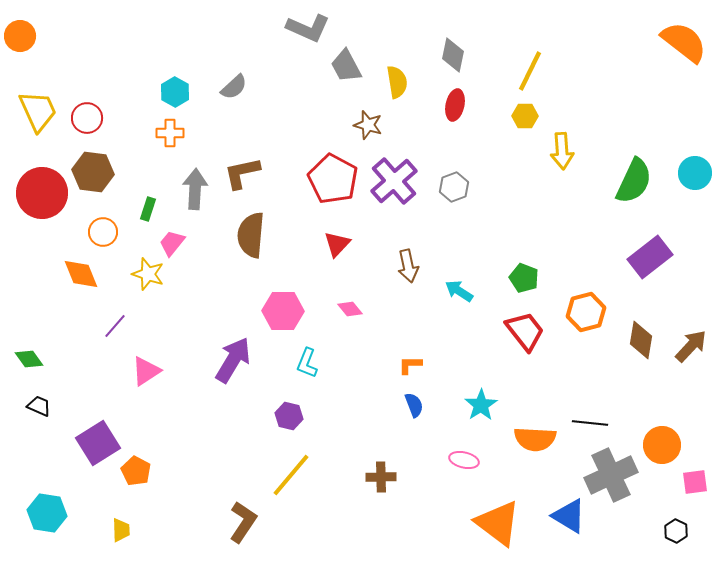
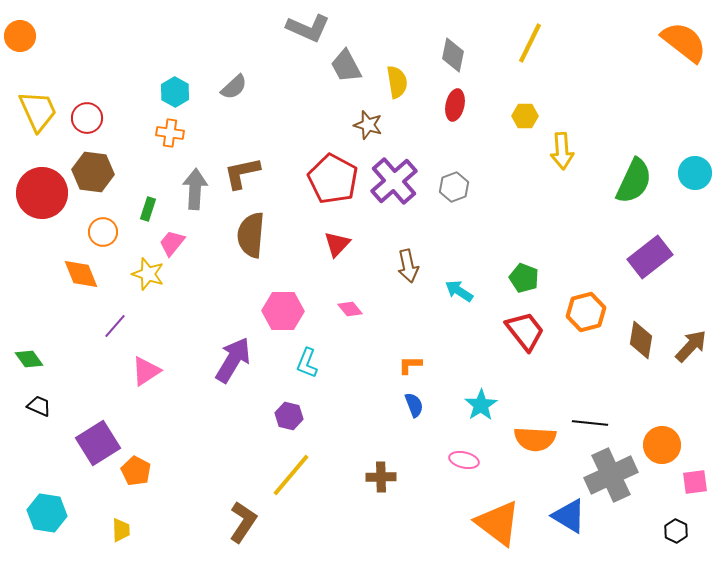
yellow line at (530, 71): moved 28 px up
orange cross at (170, 133): rotated 8 degrees clockwise
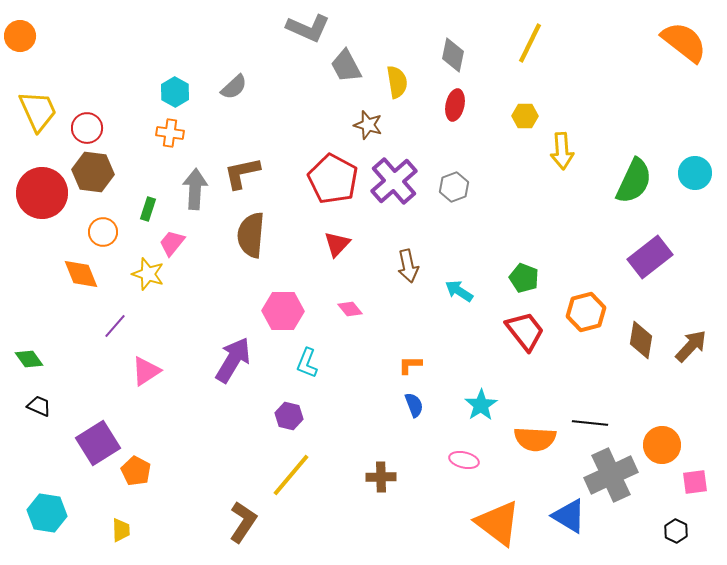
red circle at (87, 118): moved 10 px down
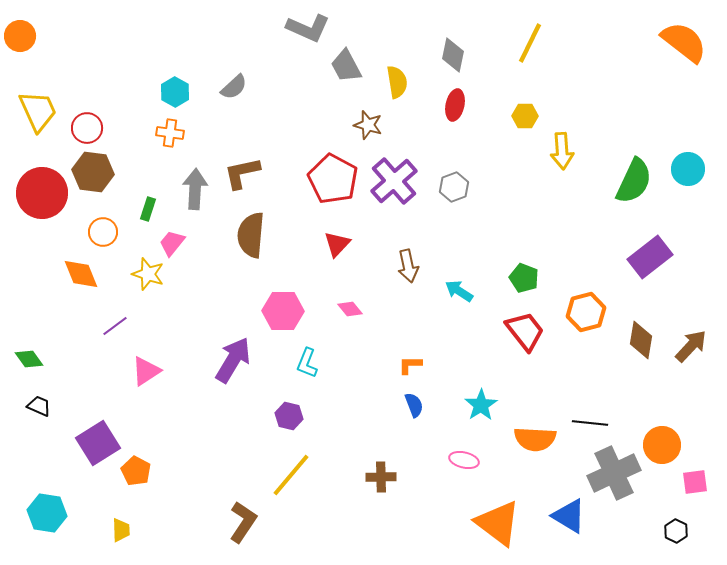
cyan circle at (695, 173): moved 7 px left, 4 px up
purple line at (115, 326): rotated 12 degrees clockwise
gray cross at (611, 475): moved 3 px right, 2 px up
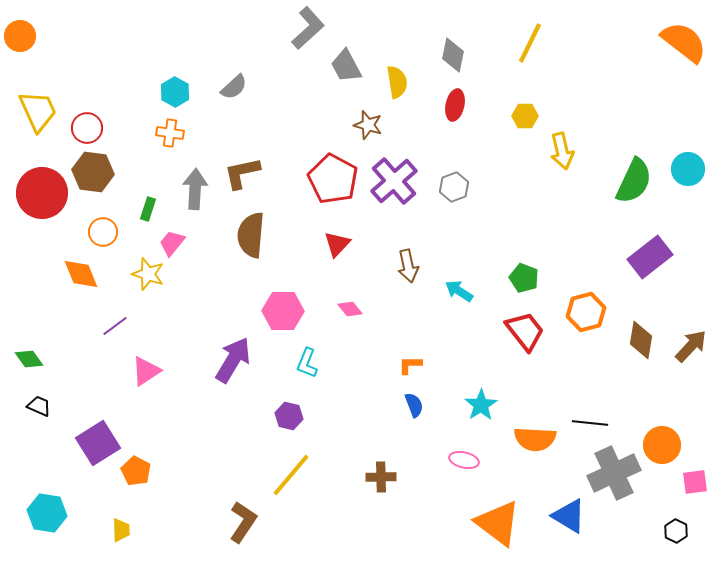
gray L-shape at (308, 28): rotated 66 degrees counterclockwise
yellow arrow at (562, 151): rotated 9 degrees counterclockwise
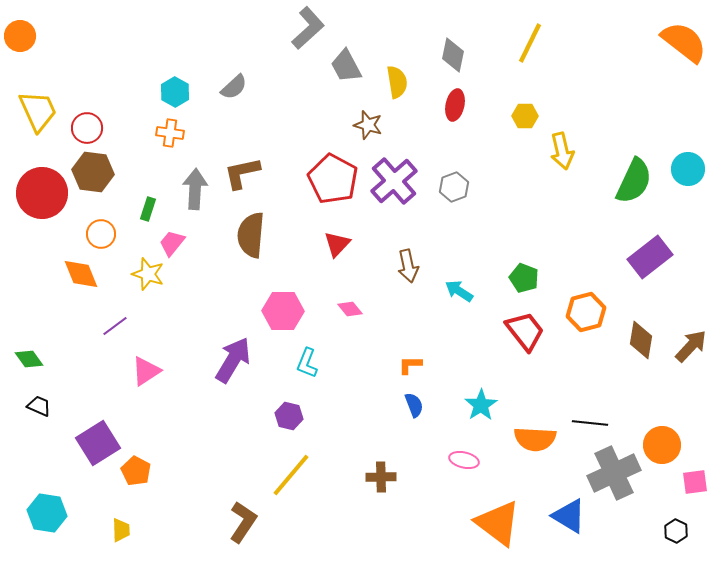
orange circle at (103, 232): moved 2 px left, 2 px down
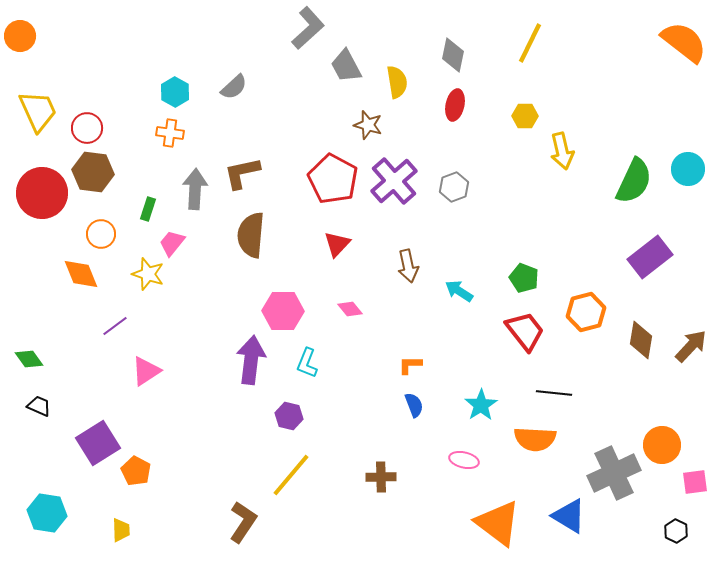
purple arrow at (233, 360): moved 18 px right; rotated 24 degrees counterclockwise
black line at (590, 423): moved 36 px left, 30 px up
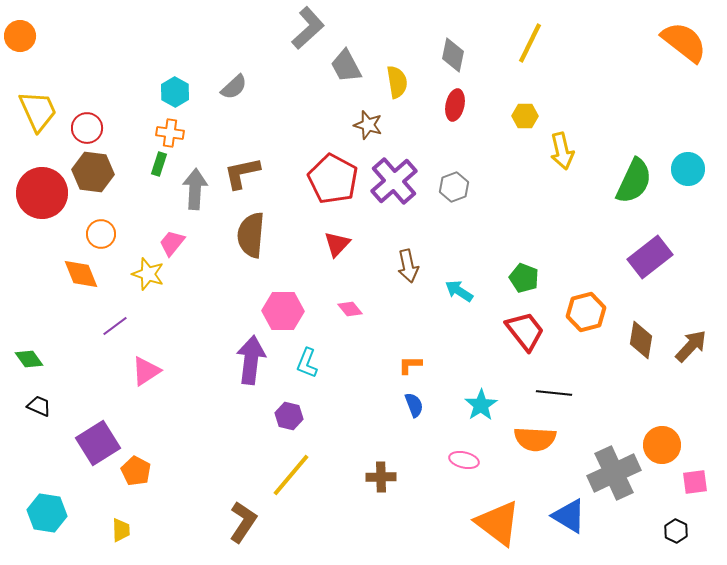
green rectangle at (148, 209): moved 11 px right, 45 px up
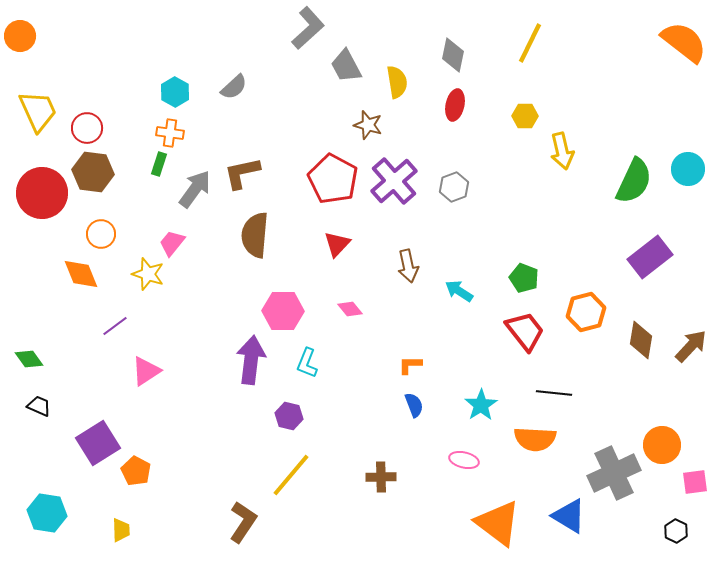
gray arrow at (195, 189): rotated 33 degrees clockwise
brown semicircle at (251, 235): moved 4 px right
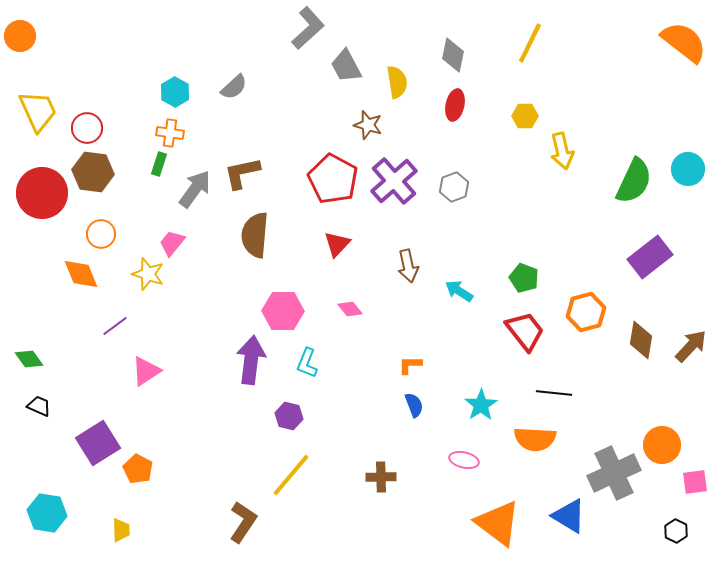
orange pentagon at (136, 471): moved 2 px right, 2 px up
